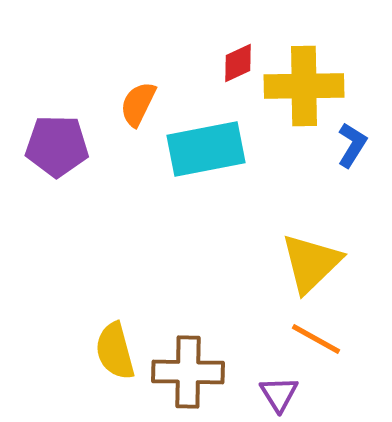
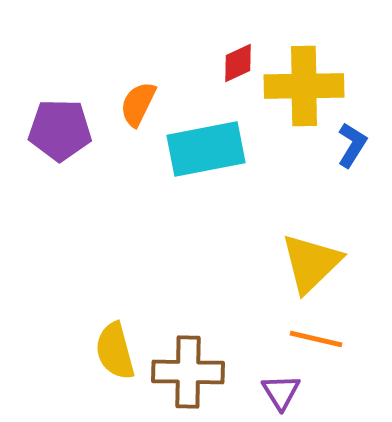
purple pentagon: moved 3 px right, 16 px up
orange line: rotated 16 degrees counterclockwise
purple triangle: moved 2 px right, 2 px up
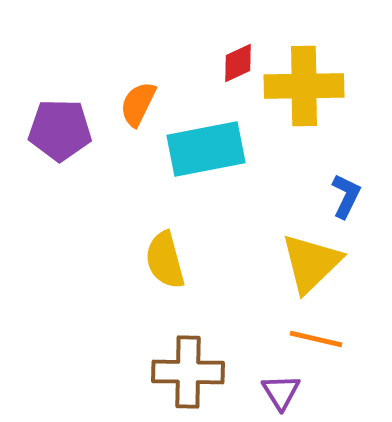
blue L-shape: moved 6 px left, 51 px down; rotated 6 degrees counterclockwise
yellow semicircle: moved 50 px right, 91 px up
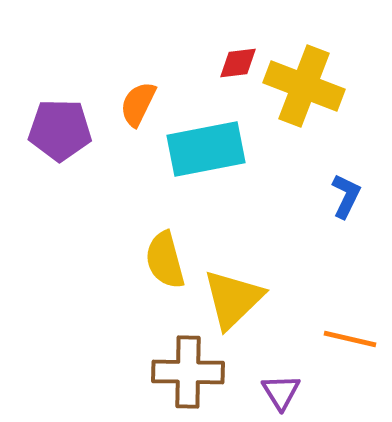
red diamond: rotated 18 degrees clockwise
yellow cross: rotated 22 degrees clockwise
yellow triangle: moved 78 px left, 36 px down
orange line: moved 34 px right
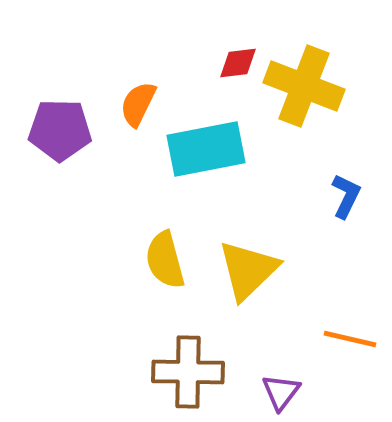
yellow triangle: moved 15 px right, 29 px up
purple triangle: rotated 9 degrees clockwise
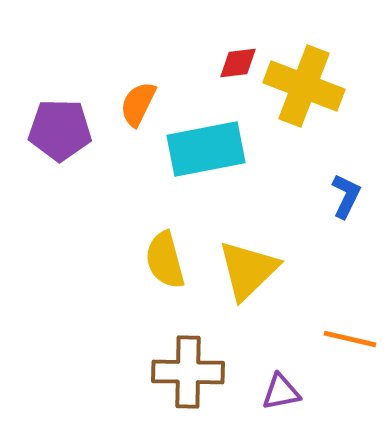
purple triangle: rotated 42 degrees clockwise
